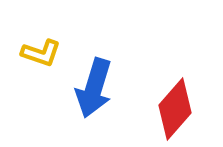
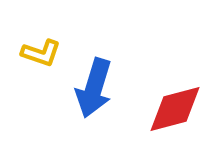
red diamond: rotated 34 degrees clockwise
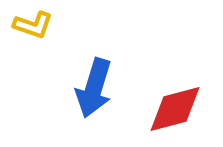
yellow L-shape: moved 8 px left, 28 px up
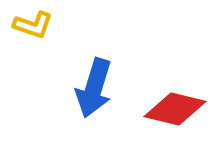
red diamond: rotated 28 degrees clockwise
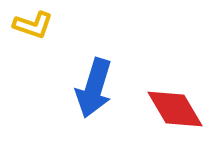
red diamond: rotated 46 degrees clockwise
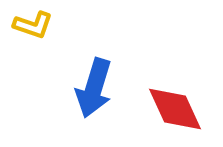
red diamond: rotated 6 degrees clockwise
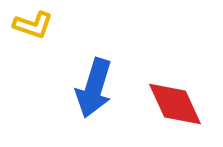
red diamond: moved 5 px up
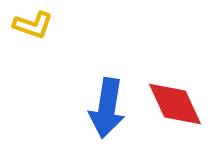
blue arrow: moved 13 px right, 20 px down; rotated 8 degrees counterclockwise
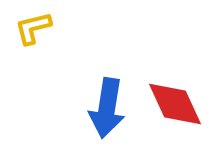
yellow L-shape: moved 3 px down; rotated 147 degrees clockwise
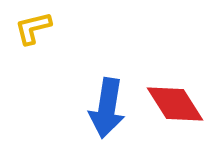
red diamond: rotated 8 degrees counterclockwise
